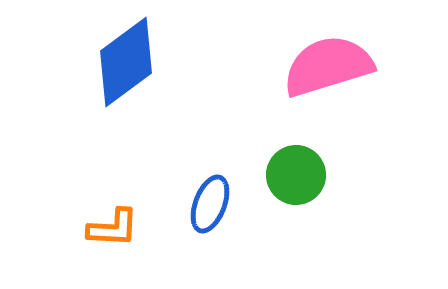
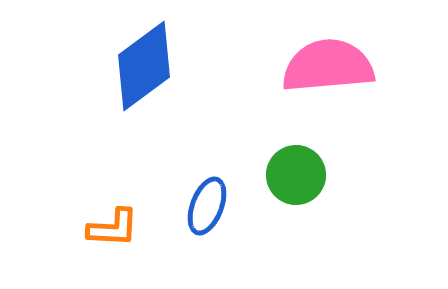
blue diamond: moved 18 px right, 4 px down
pink semicircle: rotated 12 degrees clockwise
blue ellipse: moved 3 px left, 2 px down
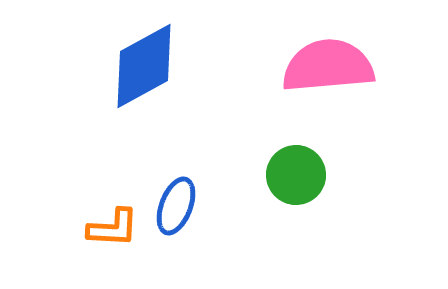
blue diamond: rotated 8 degrees clockwise
blue ellipse: moved 31 px left
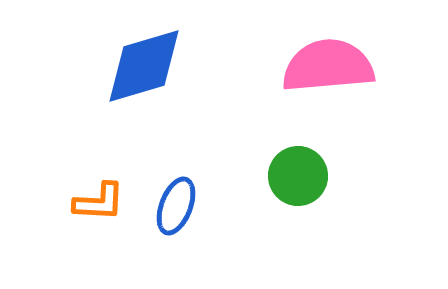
blue diamond: rotated 12 degrees clockwise
green circle: moved 2 px right, 1 px down
orange L-shape: moved 14 px left, 26 px up
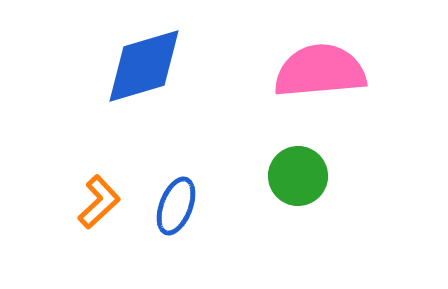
pink semicircle: moved 8 px left, 5 px down
orange L-shape: rotated 46 degrees counterclockwise
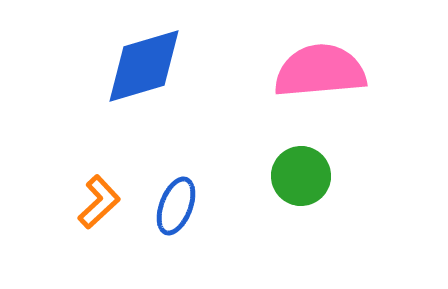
green circle: moved 3 px right
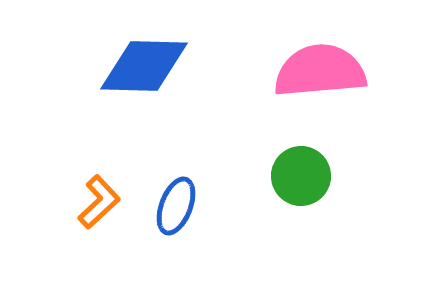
blue diamond: rotated 18 degrees clockwise
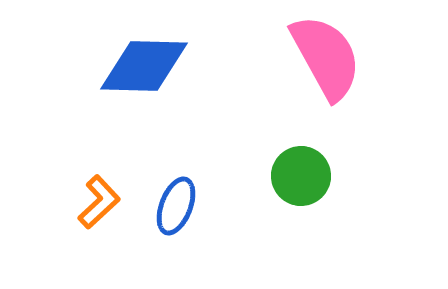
pink semicircle: moved 6 px right, 14 px up; rotated 66 degrees clockwise
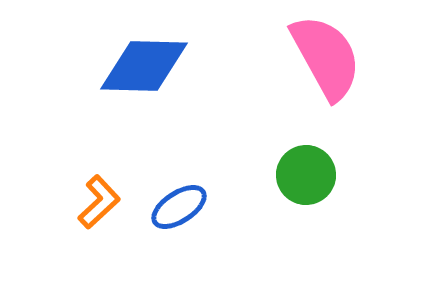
green circle: moved 5 px right, 1 px up
blue ellipse: moved 3 px right, 1 px down; rotated 36 degrees clockwise
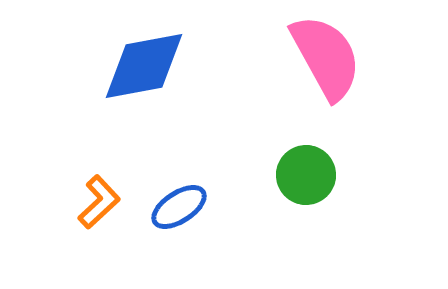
blue diamond: rotated 12 degrees counterclockwise
